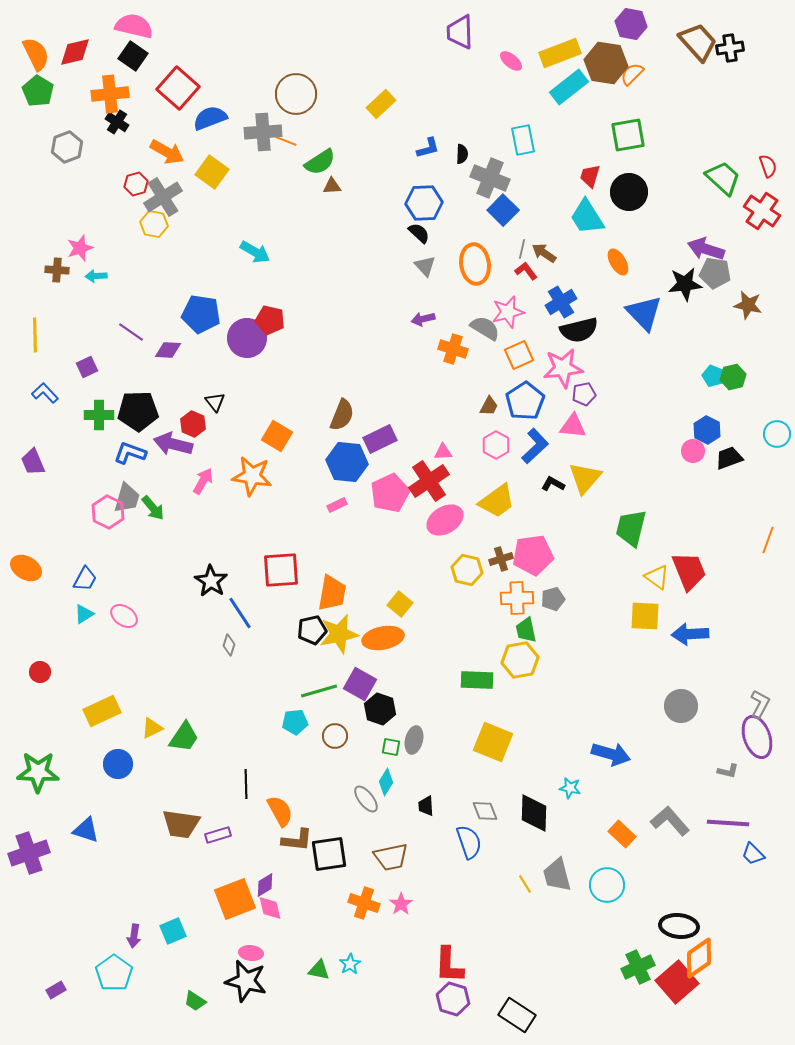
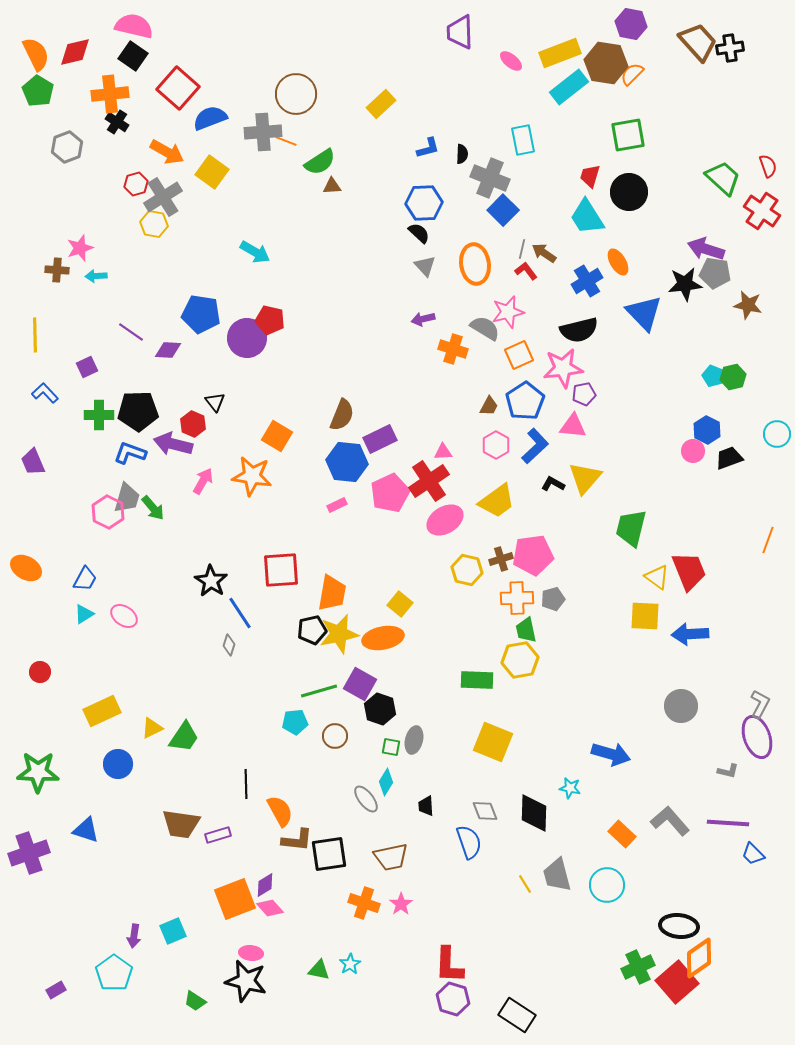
blue cross at (561, 302): moved 26 px right, 21 px up
pink diamond at (270, 908): rotated 28 degrees counterclockwise
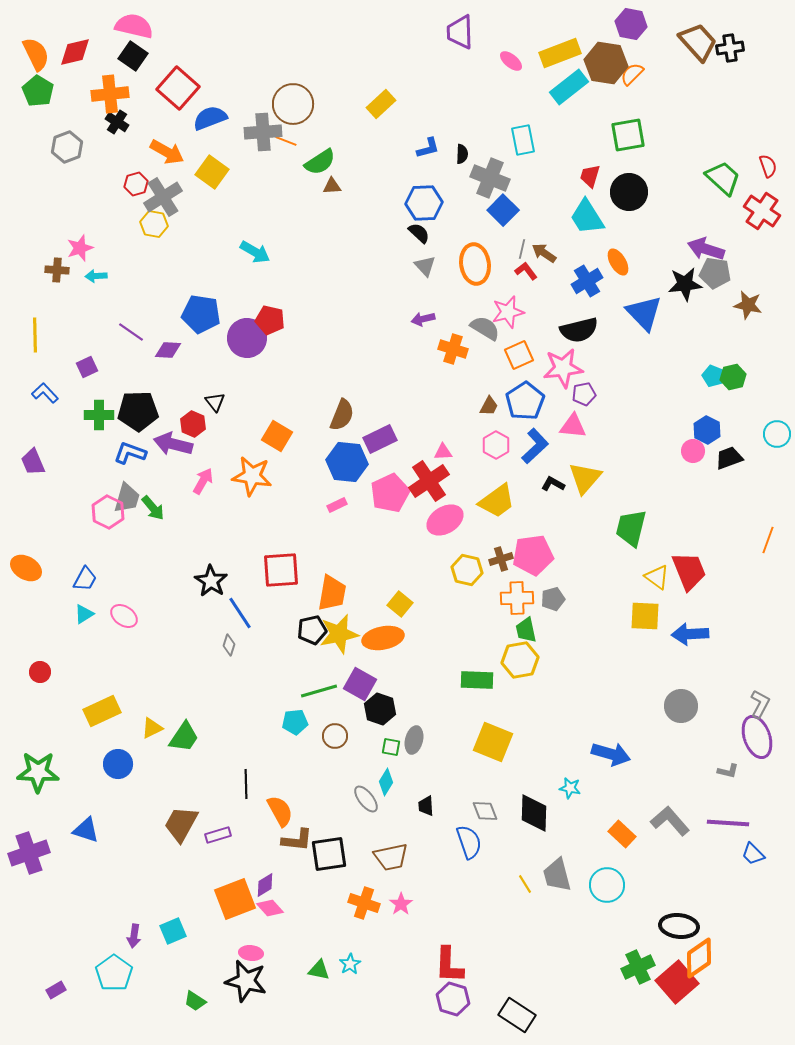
brown circle at (296, 94): moved 3 px left, 10 px down
brown trapezoid at (181, 824): rotated 111 degrees clockwise
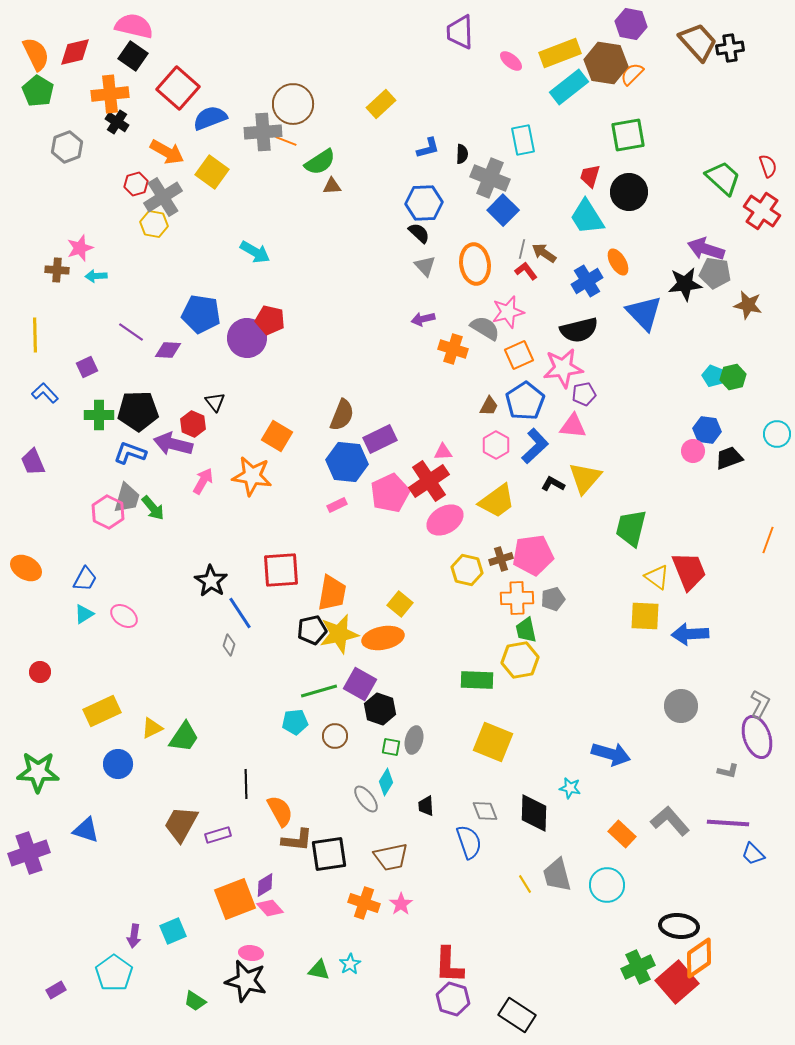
blue hexagon at (707, 430): rotated 20 degrees counterclockwise
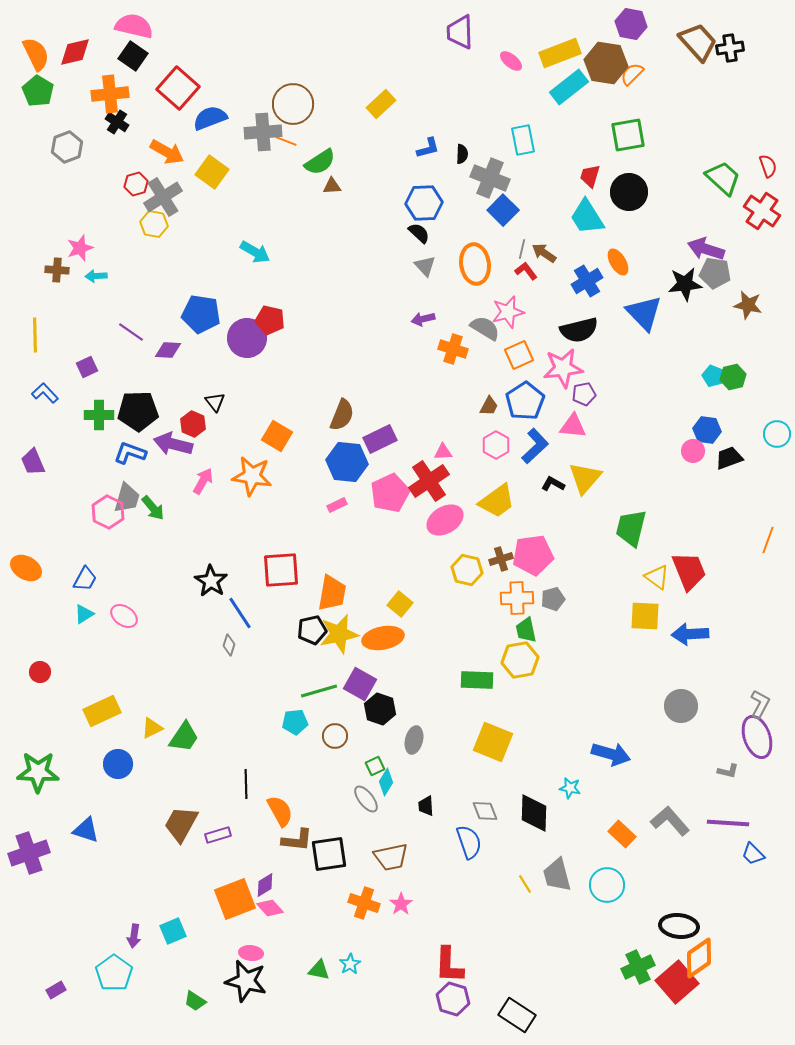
green square at (391, 747): moved 16 px left, 19 px down; rotated 36 degrees counterclockwise
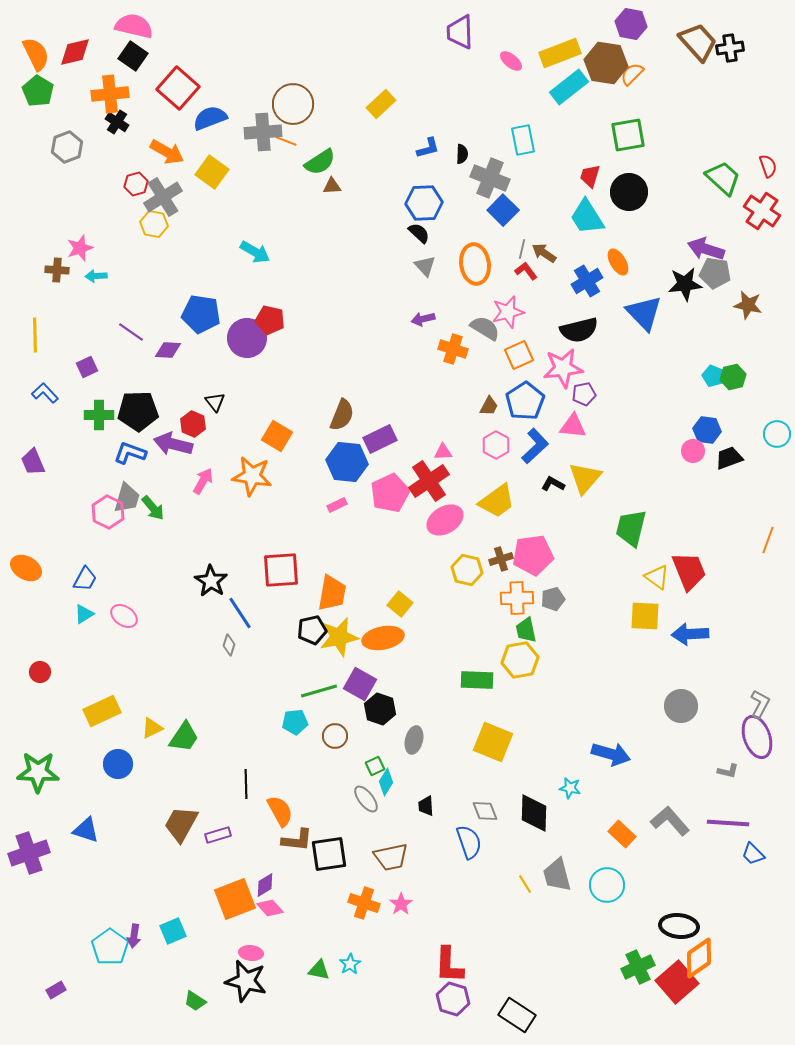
yellow star at (339, 634): moved 3 px down
cyan pentagon at (114, 973): moved 4 px left, 26 px up
